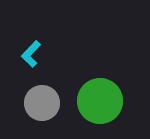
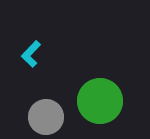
gray circle: moved 4 px right, 14 px down
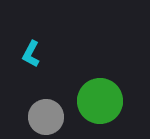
cyan L-shape: rotated 16 degrees counterclockwise
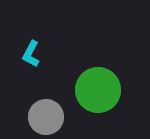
green circle: moved 2 px left, 11 px up
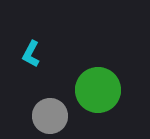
gray circle: moved 4 px right, 1 px up
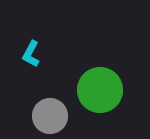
green circle: moved 2 px right
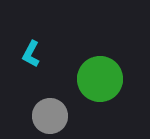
green circle: moved 11 px up
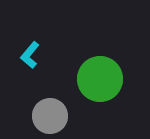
cyan L-shape: moved 1 px left, 1 px down; rotated 12 degrees clockwise
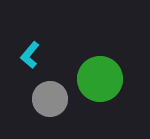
gray circle: moved 17 px up
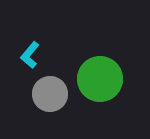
gray circle: moved 5 px up
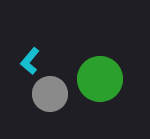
cyan L-shape: moved 6 px down
